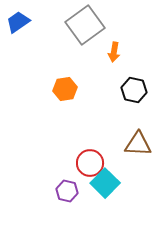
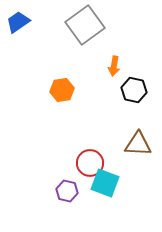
orange arrow: moved 14 px down
orange hexagon: moved 3 px left, 1 px down
cyan square: rotated 24 degrees counterclockwise
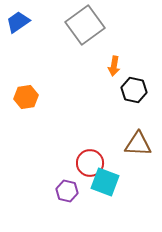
orange hexagon: moved 36 px left, 7 px down
cyan square: moved 1 px up
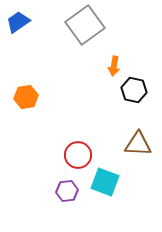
red circle: moved 12 px left, 8 px up
purple hexagon: rotated 20 degrees counterclockwise
